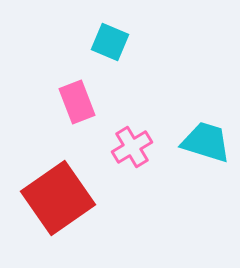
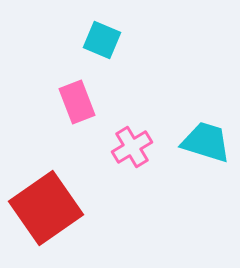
cyan square: moved 8 px left, 2 px up
red square: moved 12 px left, 10 px down
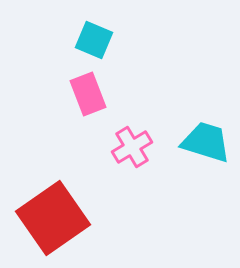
cyan square: moved 8 px left
pink rectangle: moved 11 px right, 8 px up
red square: moved 7 px right, 10 px down
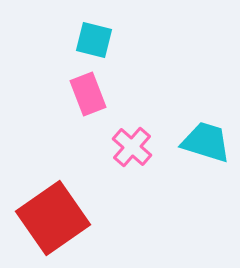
cyan square: rotated 9 degrees counterclockwise
pink cross: rotated 18 degrees counterclockwise
